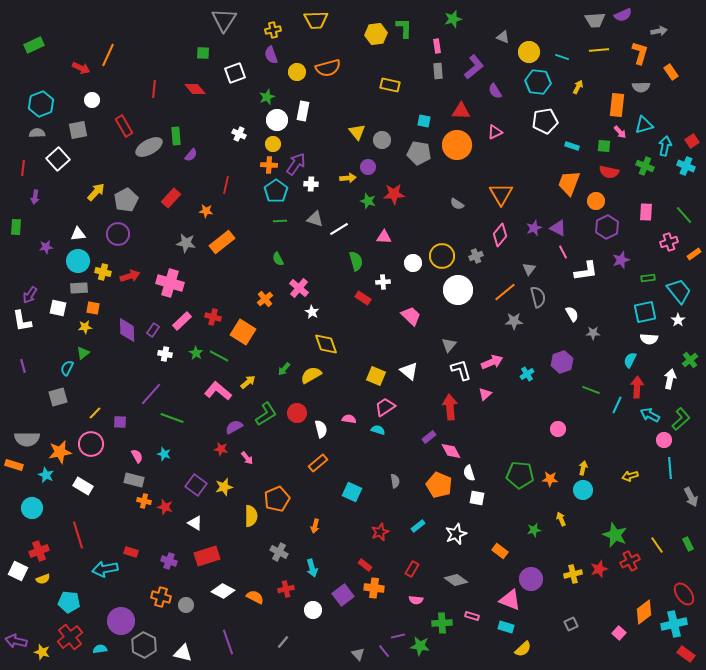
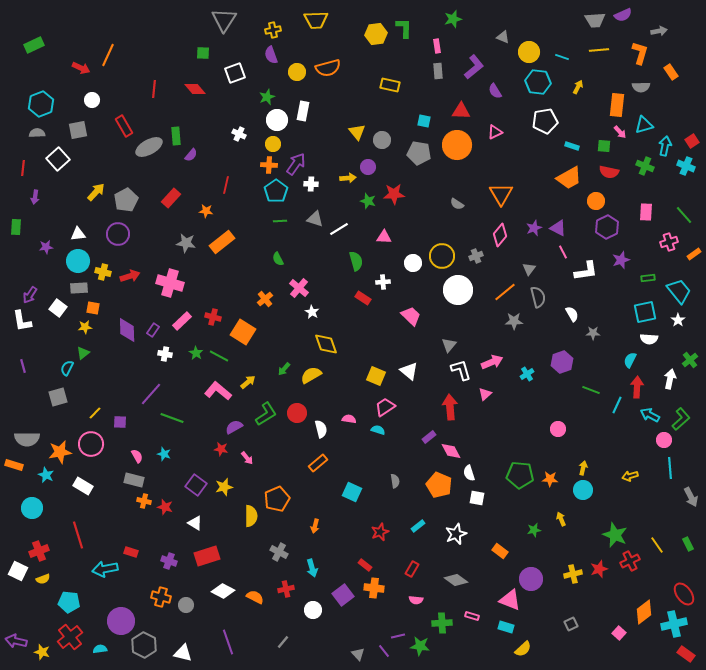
orange trapezoid at (569, 183): moved 5 px up; rotated 140 degrees counterclockwise
white square at (58, 308): rotated 24 degrees clockwise
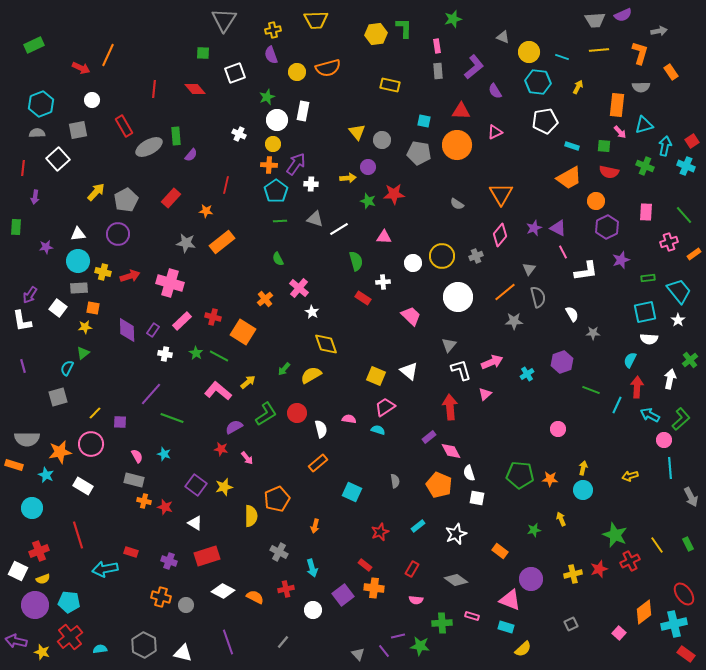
white circle at (458, 290): moved 7 px down
purple circle at (121, 621): moved 86 px left, 16 px up
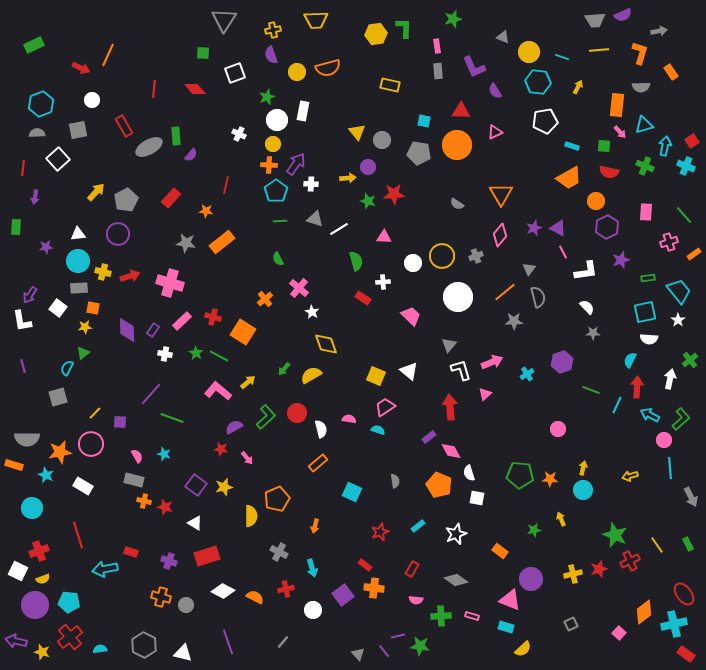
purple L-shape at (474, 67): rotated 105 degrees clockwise
white semicircle at (572, 314): moved 15 px right, 7 px up; rotated 14 degrees counterclockwise
green L-shape at (266, 414): moved 3 px down; rotated 10 degrees counterclockwise
green cross at (442, 623): moved 1 px left, 7 px up
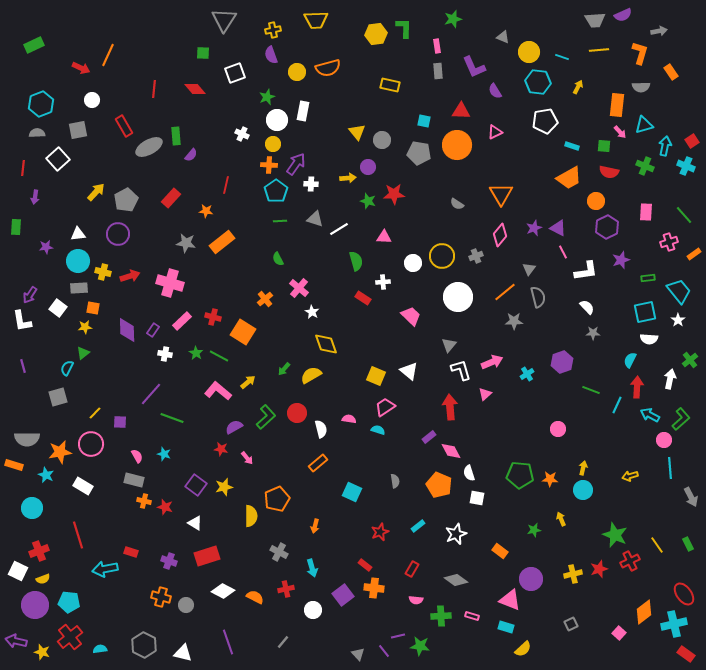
white cross at (239, 134): moved 3 px right
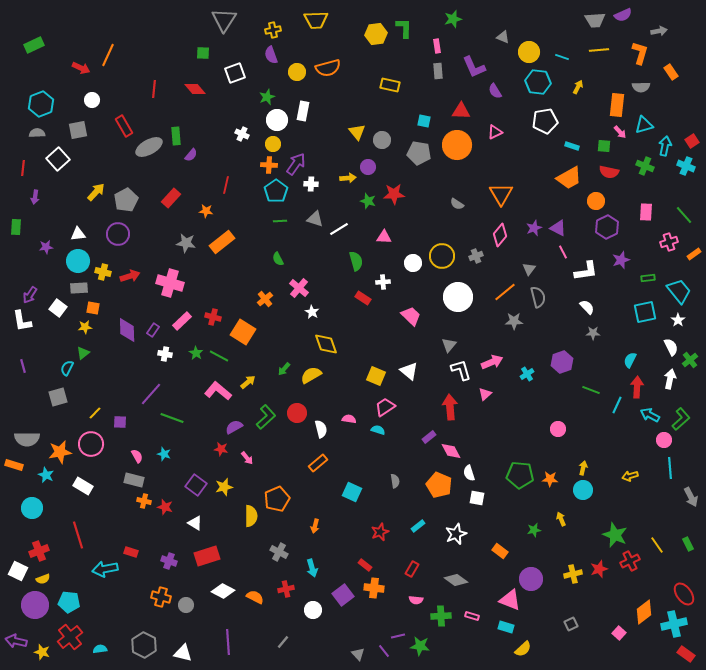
white semicircle at (649, 339): moved 22 px right, 8 px down; rotated 120 degrees counterclockwise
purple line at (228, 642): rotated 15 degrees clockwise
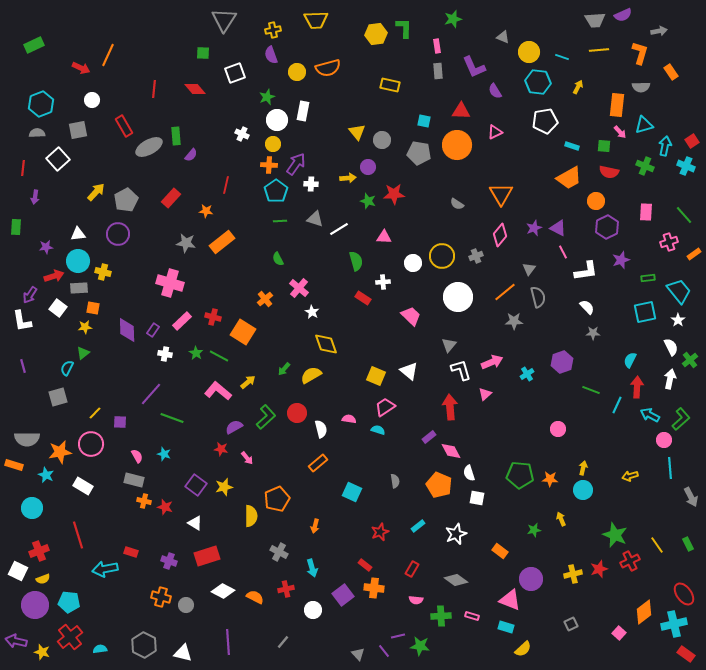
red arrow at (130, 276): moved 76 px left
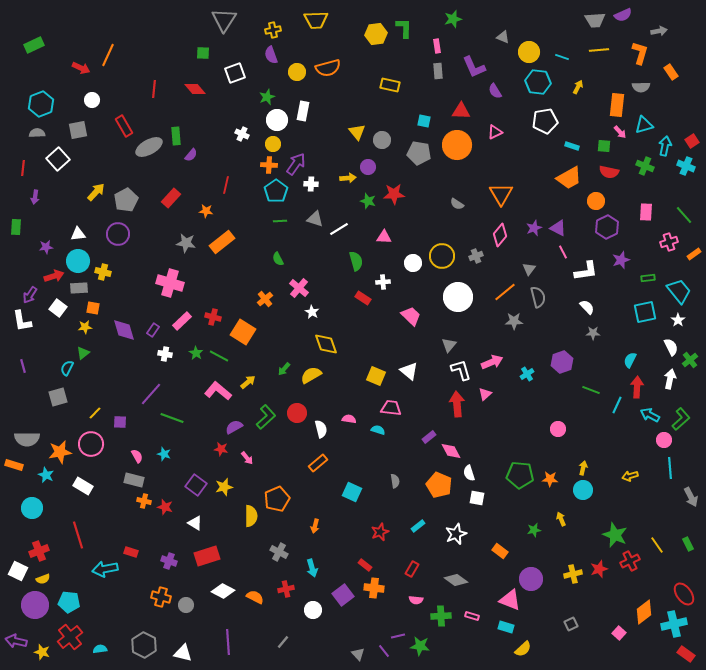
purple diamond at (127, 330): moved 3 px left; rotated 15 degrees counterclockwise
pink trapezoid at (385, 407): moved 6 px right, 1 px down; rotated 40 degrees clockwise
red arrow at (450, 407): moved 7 px right, 3 px up
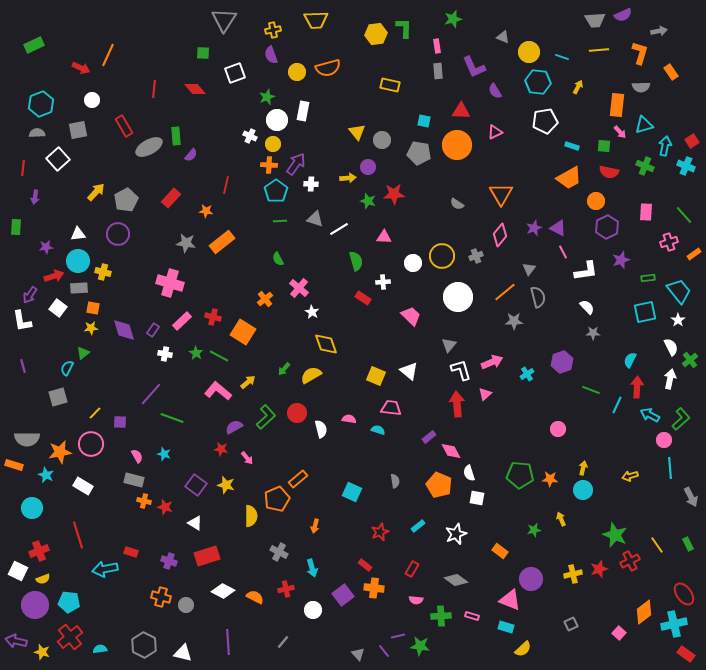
white cross at (242, 134): moved 8 px right, 2 px down
yellow star at (85, 327): moved 6 px right, 1 px down
orange rectangle at (318, 463): moved 20 px left, 16 px down
yellow star at (224, 487): moved 2 px right, 2 px up; rotated 30 degrees clockwise
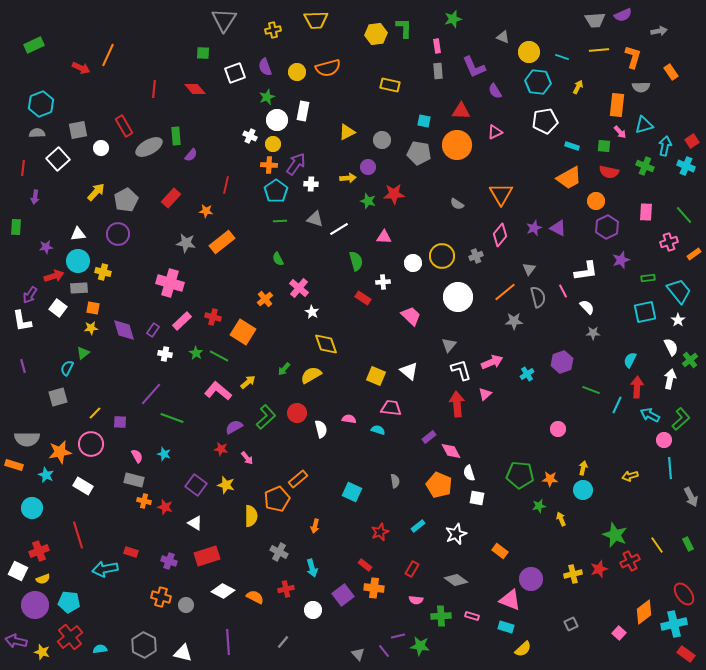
orange L-shape at (640, 53): moved 7 px left, 4 px down
purple semicircle at (271, 55): moved 6 px left, 12 px down
white circle at (92, 100): moved 9 px right, 48 px down
yellow triangle at (357, 132): moved 10 px left; rotated 42 degrees clockwise
pink line at (563, 252): moved 39 px down
green star at (534, 530): moved 5 px right, 24 px up
